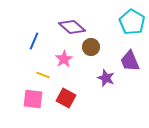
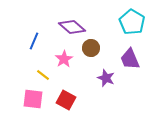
brown circle: moved 1 px down
purple trapezoid: moved 2 px up
yellow line: rotated 16 degrees clockwise
red square: moved 2 px down
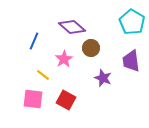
purple trapezoid: moved 1 px right, 2 px down; rotated 15 degrees clockwise
purple star: moved 3 px left
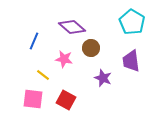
pink star: rotated 30 degrees counterclockwise
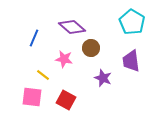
blue line: moved 3 px up
pink square: moved 1 px left, 2 px up
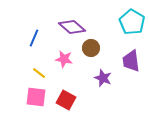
yellow line: moved 4 px left, 2 px up
pink square: moved 4 px right
